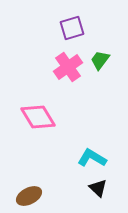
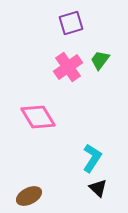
purple square: moved 1 px left, 5 px up
cyan L-shape: rotated 92 degrees clockwise
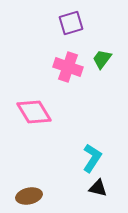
green trapezoid: moved 2 px right, 1 px up
pink cross: rotated 36 degrees counterclockwise
pink diamond: moved 4 px left, 5 px up
black triangle: rotated 30 degrees counterclockwise
brown ellipse: rotated 15 degrees clockwise
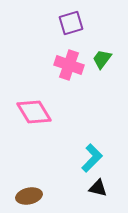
pink cross: moved 1 px right, 2 px up
cyan L-shape: rotated 12 degrees clockwise
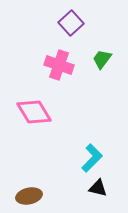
purple square: rotated 25 degrees counterclockwise
pink cross: moved 10 px left
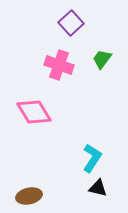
cyan L-shape: rotated 12 degrees counterclockwise
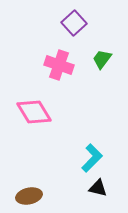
purple square: moved 3 px right
cyan L-shape: rotated 12 degrees clockwise
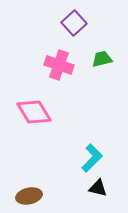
green trapezoid: rotated 40 degrees clockwise
